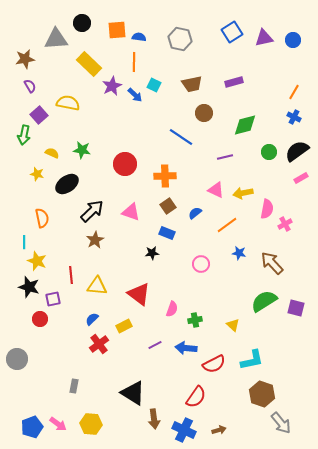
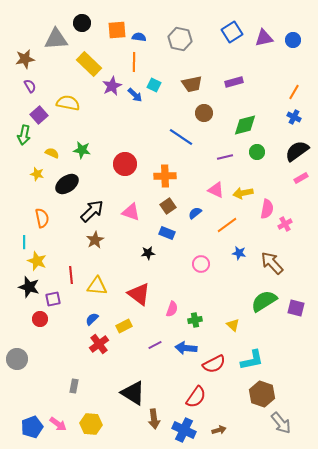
green circle at (269, 152): moved 12 px left
black star at (152, 253): moved 4 px left
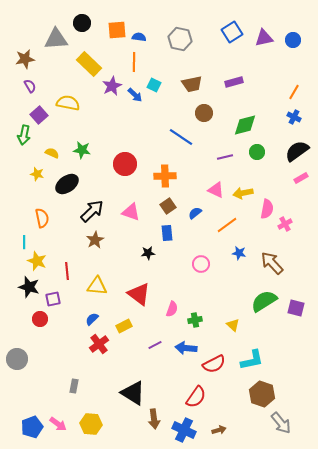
blue rectangle at (167, 233): rotated 63 degrees clockwise
red line at (71, 275): moved 4 px left, 4 px up
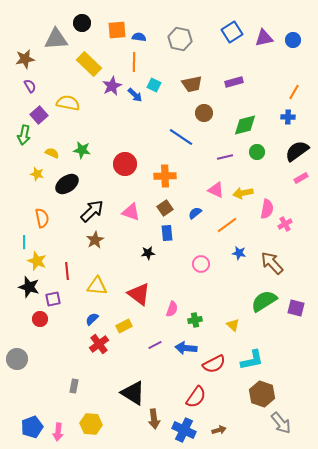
blue cross at (294, 117): moved 6 px left; rotated 24 degrees counterclockwise
brown square at (168, 206): moved 3 px left, 2 px down
pink arrow at (58, 424): moved 8 px down; rotated 60 degrees clockwise
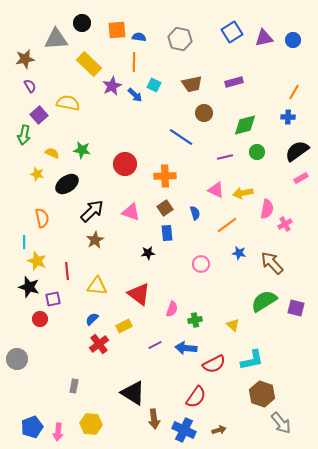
blue semicircle at (195, 213): rotated 112 degrees clockwise
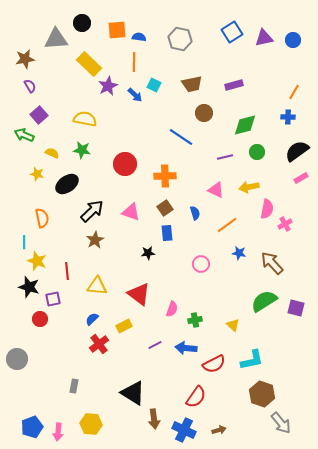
purple rectangle at (234, 82): moved 3 px down
purple star at (112, 86): moved 4 px left
yellow semicircle at (68, 103): moved 17 px right, 16 px down
green arrow at (24, 135): rotated 102 degrees clockwise
yellow arrow at (243, 193): moved 6 px right, 6 px up
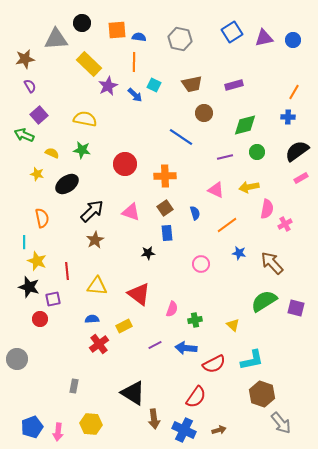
blue semicircle at (92, 319): rotated 40 degrees clockwise
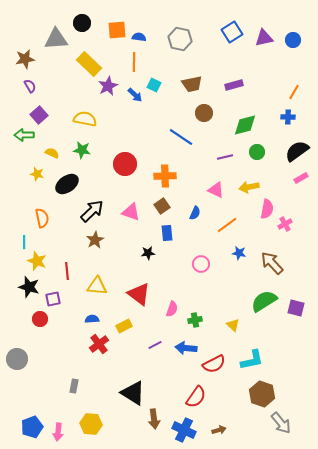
green arrow at (24, 135): rotated 24 degrees counterclockwise
brown square at (165, 208): moved 3 px left, 2 px up
blue semicircle at (195, 213): rotated 40 degrees clockwise
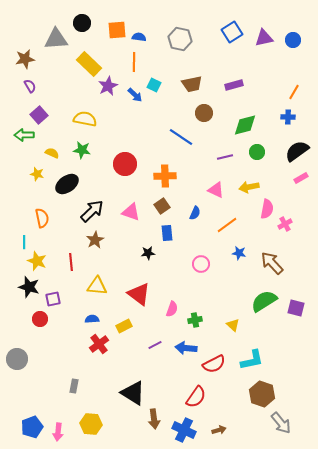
red line at (67, 271): moved 4 px right, 9 px up
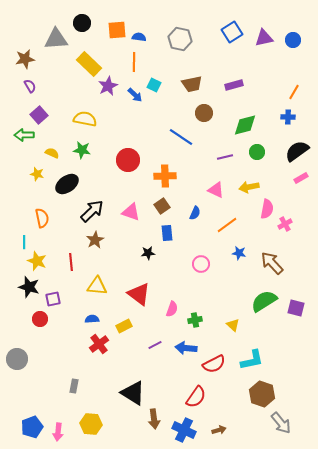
red circle at (125, 164): moved 3 px right, 4 px up
